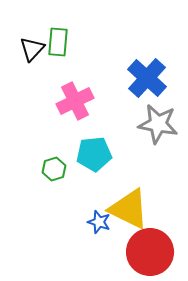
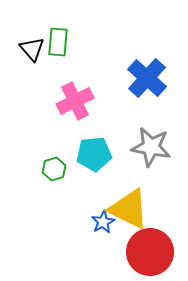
black triangle: rotated 24 degrees counterclockwise
gray star: moved 7 px left, 23 px down
blue star: moved 4 px right; rotated 25 degrees clockwise
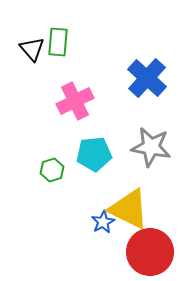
green hexagon: moved 2 px left, 1 px down
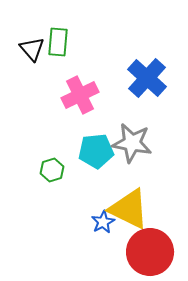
pink cross: moved 5 px right, 6 px up
gray star: moved 19 px left, 4 px up
cyan pentagon: moved 2 px right, 3 px up
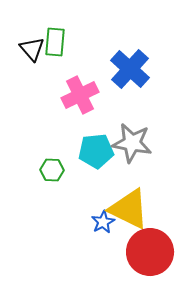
green rectangle: moved 3 px left
blue cross: moved 17 px left, 9 px up
green hexagon: rotated 20 degrees clockwise
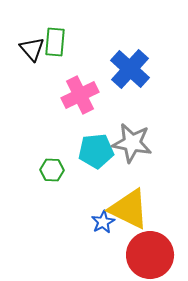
red circle: moved 3 px down
